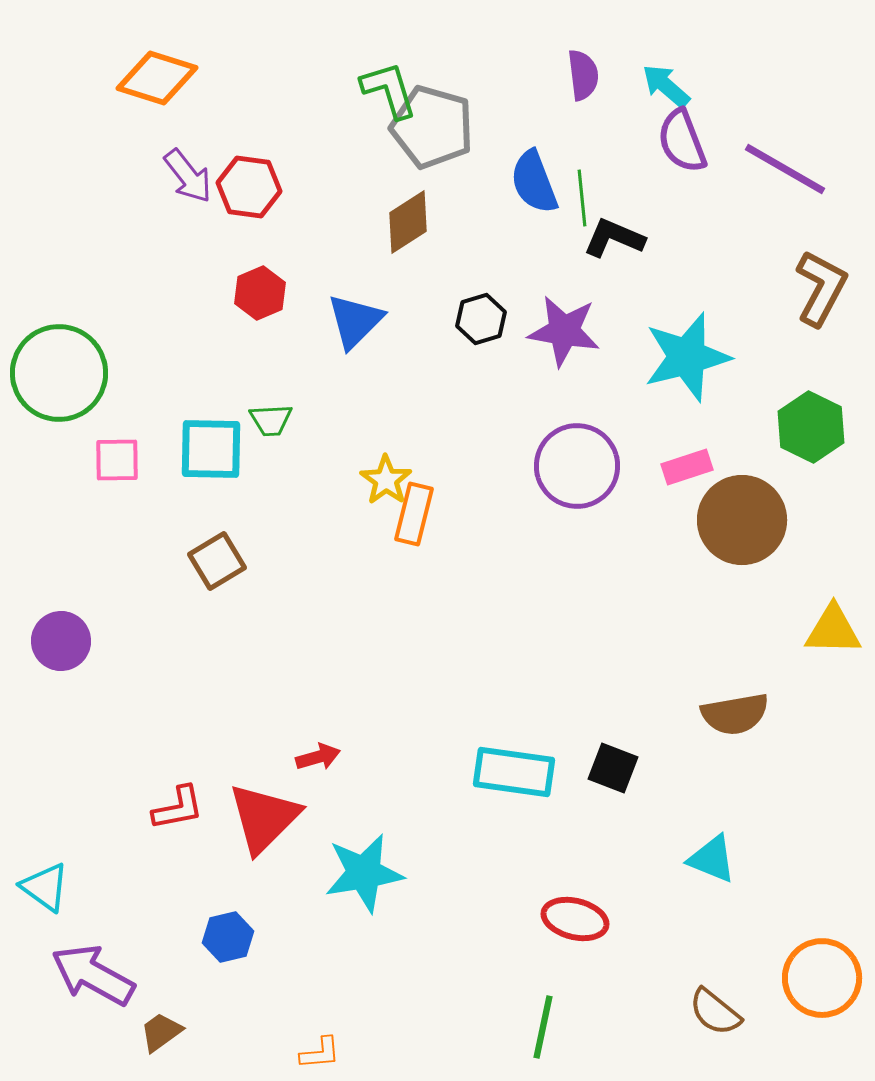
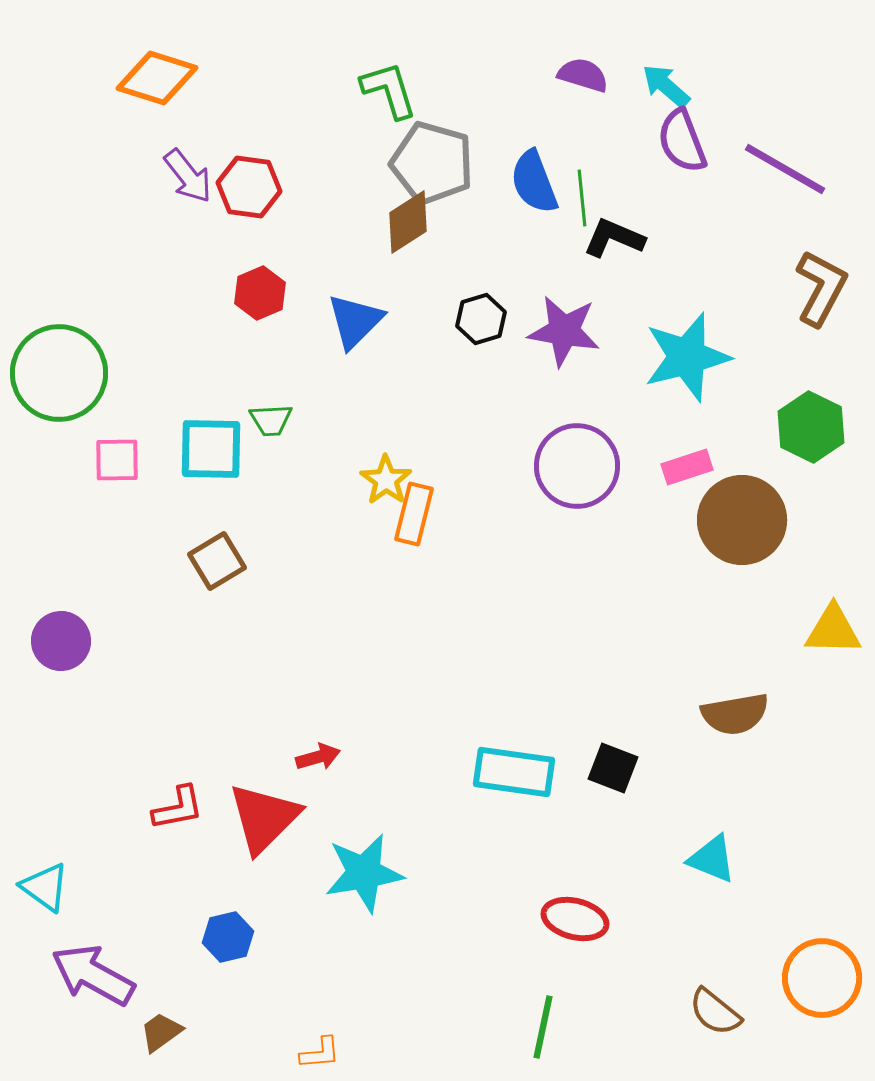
purple semicircle at (583, 75): rotated 66 degrees counterclockwise
gray pentagon at (432, 127): moved 36 px down
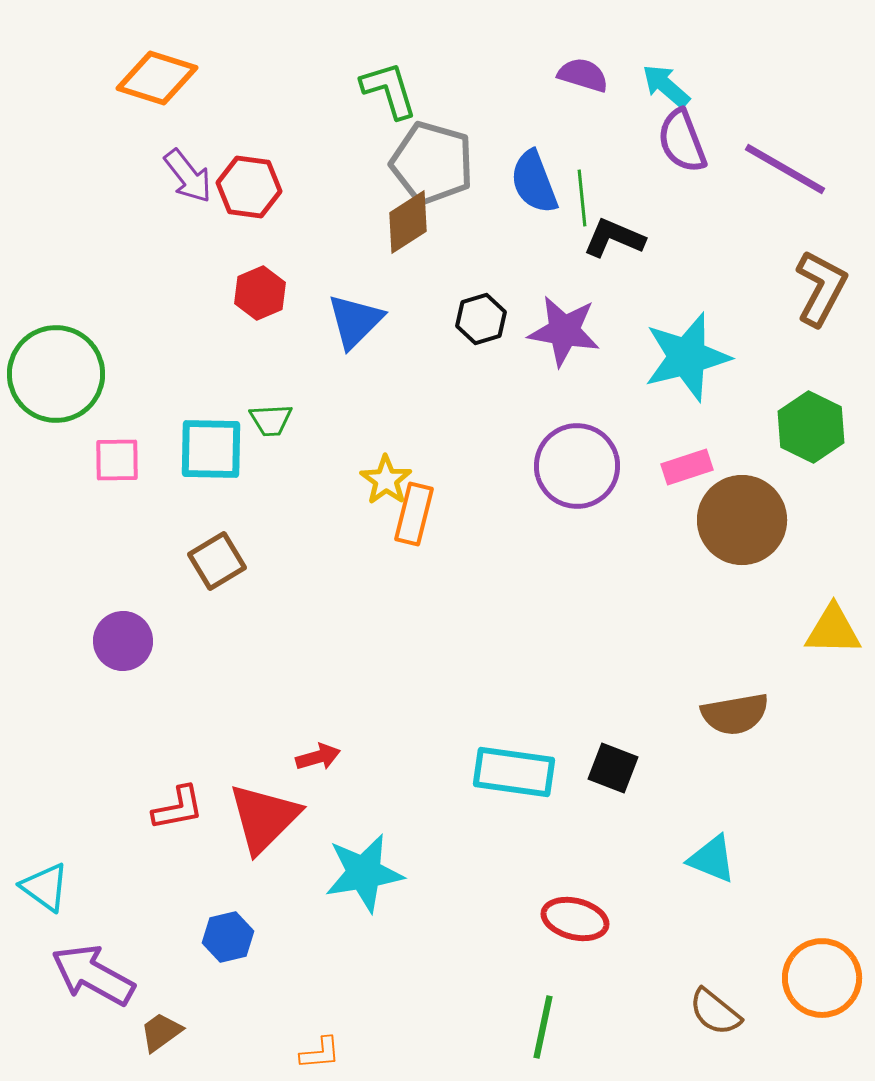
green circle at (59, 373): moved 3 px left, 1 px down
purple circle at (61, 641): moved 62 px right
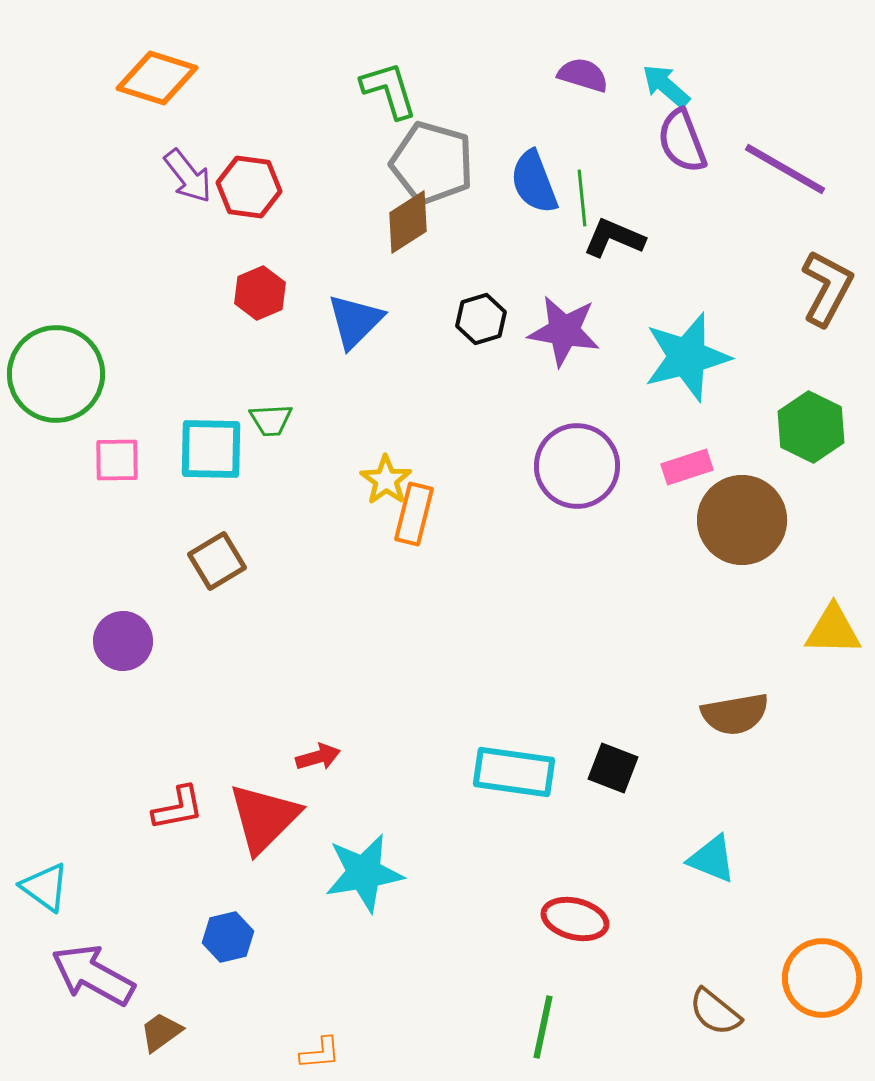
brown L-shape at (821, 288): moved 6 px right
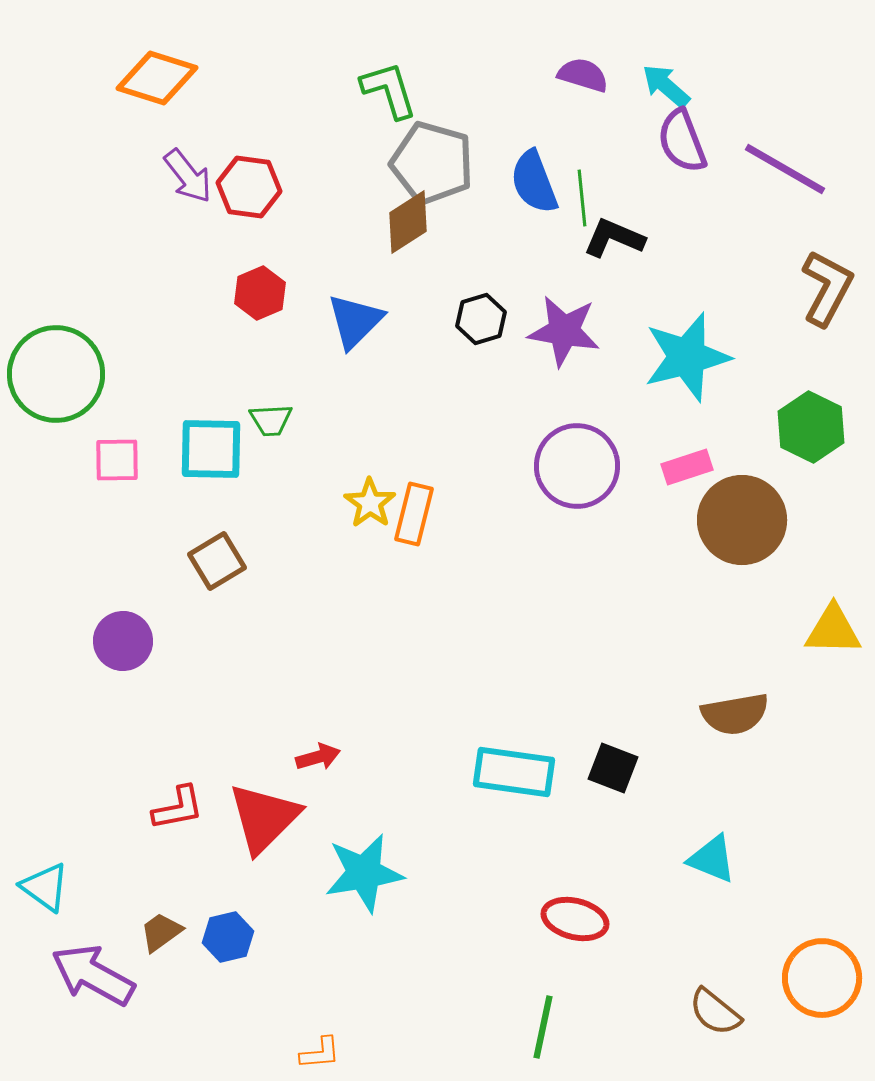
yellow star at (386, 480): moved 16 px left, 23 px down
brown trapezoid at (161, 1032): moved 100 px up
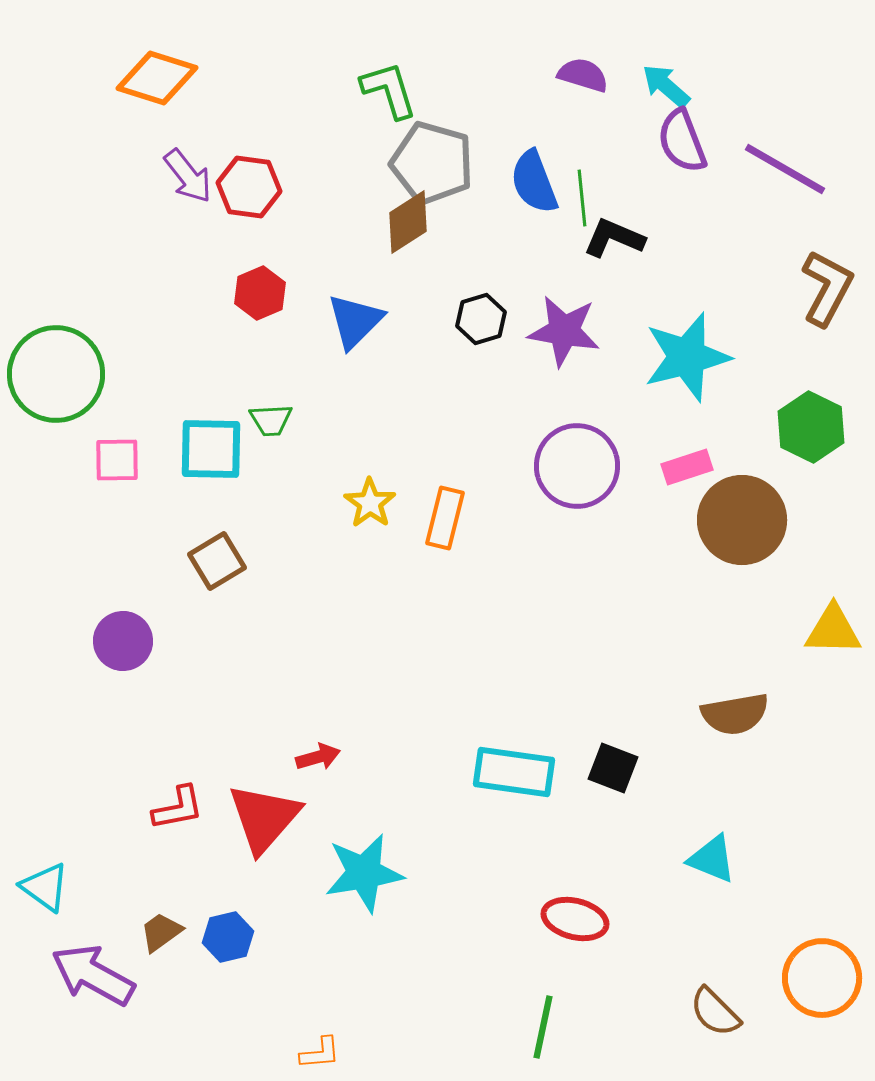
orange rectangle at (414, 514): moved 31 px right, 4 px down
red triangle at (264, 818): rotated 4 degrees counterclockwise
brown semicircle at (715, 1012): rotated 6 degrees clockwise
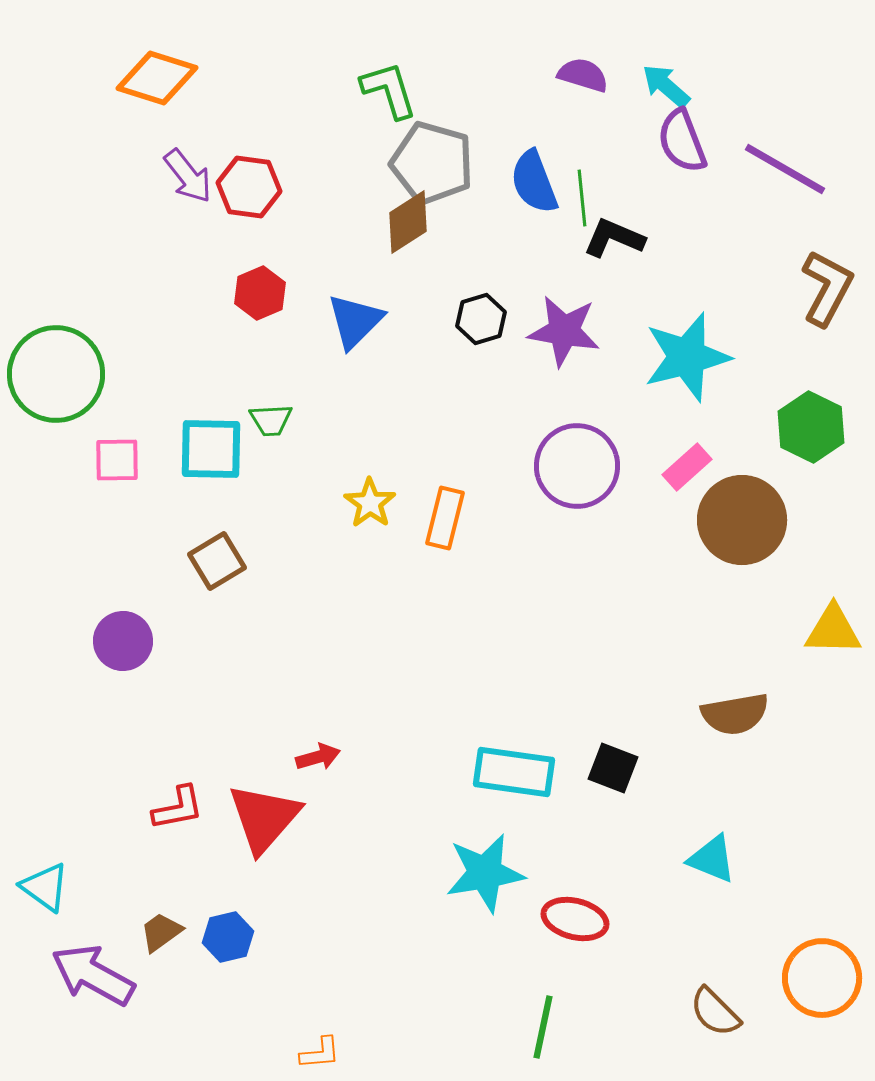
pink rectangle at (687, 467): rotated 24 degrees counterclockwise
cyan star at (364, 873): moved 121 px right
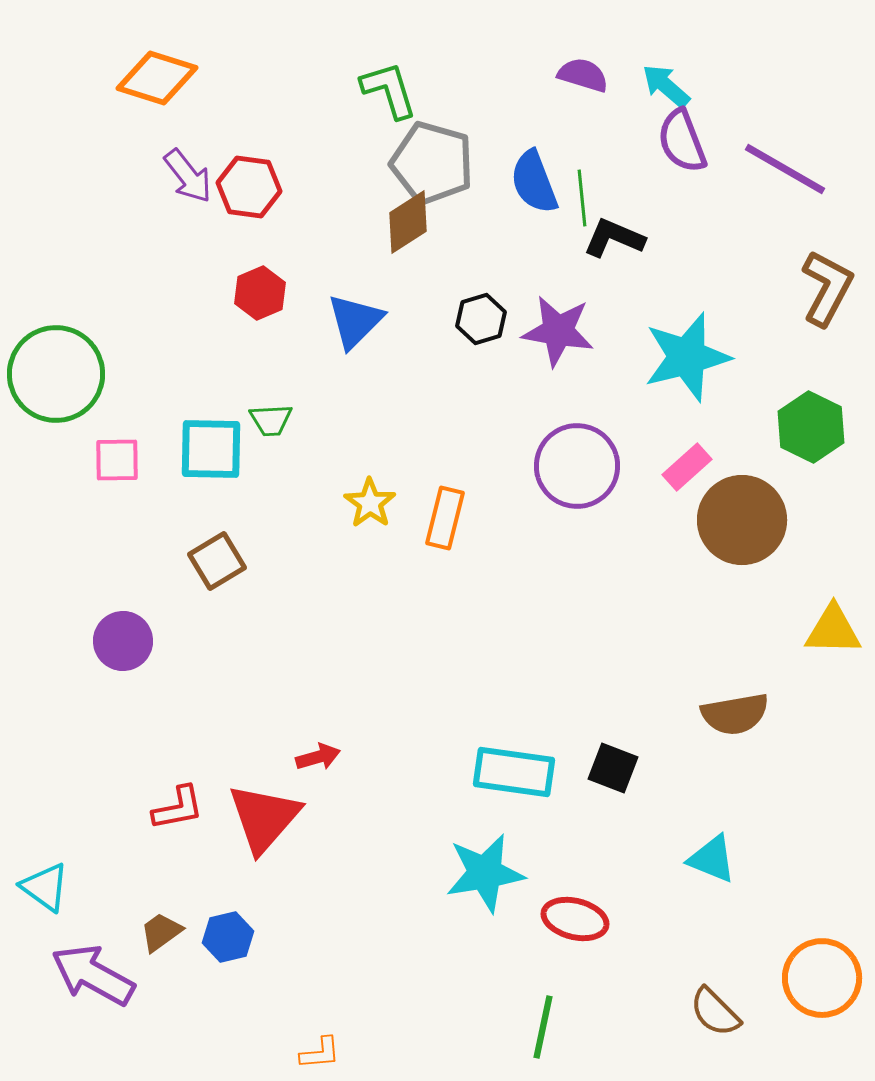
purple star at (564, 331): moved 6 px left
